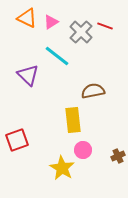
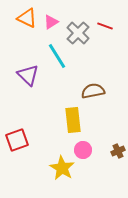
gray cross: moved 3 px left, 1 px down
cyan line: rotated 20 degrees clockwise
brown cross: moved 5 px up
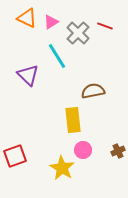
red square: moved 2 px left, 16 px down
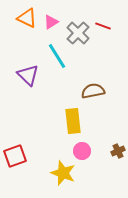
red line: moved 2 px left
yellow rectangle: moved 1 px down
pink circle: moved 1 px left, 1 px down
yellow star: moved 1 px right, 5 px down; rotated 10 degrees counterclockwise
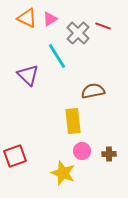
pink triangle: moved 1 px left, 3 px up
brown cross: moved 9 px left, 3 px down; rotated 24 degrees clockwise
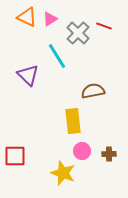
orange triangle: moved 1 px up
red line: moved 1 px right
red square: rotated 20 degrees clockwise
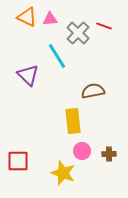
pink triangle: rotated 28 degrees clockwise
red square: moved 3 px right, 5 px down
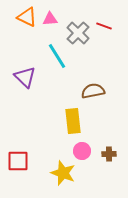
purple triangle: moved 3 px left, 2 px down
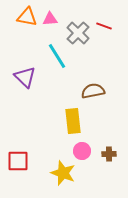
orange triangle: rotated 15 degrees counterclockwise
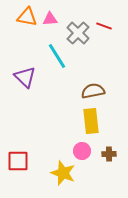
yellow rectangle: moved 18 px right
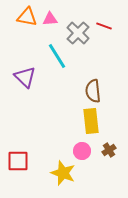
brown semicircle: rotated 85 degrees counterclockwise
brown cross: moved 4 px up; rotated 32 degrees counterclockwise
